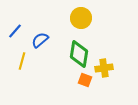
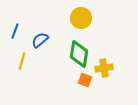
blue line: rotated 21 degrees counterclockwise
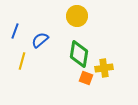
yellow circle: moved 4 px left, 2 px up
orange square: moved 1 px right, 2 px up
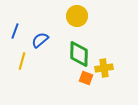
green diamond: rotated 8 degrees counterclockwise
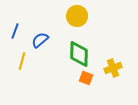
yellow cross: moved 9 px right; rotated 12 degrees counterclockwise
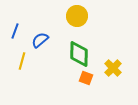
yellow cross: rotated 24 degrees counterclockwise
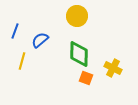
yellow cross: rotated 18 degrees counterclockwise
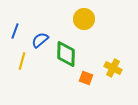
yellow circle: moved 7 px right, 3 px down
green diamond: moved 13 px left
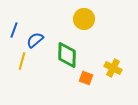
blue line: moved 1 px left, 1 px up
blue semicircle: moved 5 px left
green diamond: moved 1 px right, 1 px down
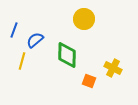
orange square: moved 3 px right, 3 px down
